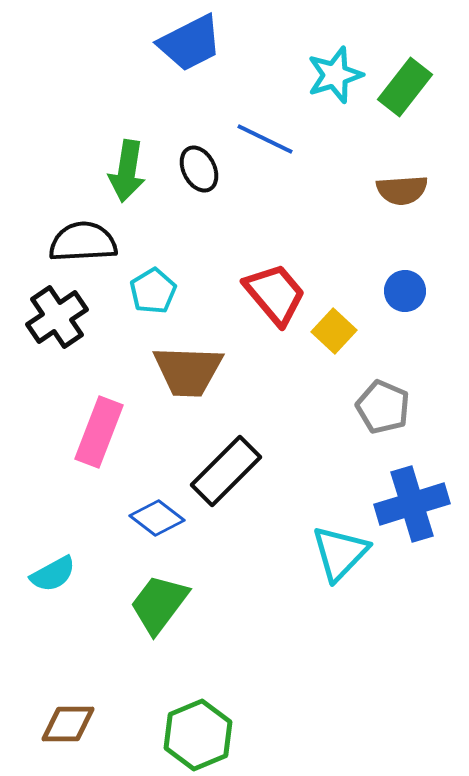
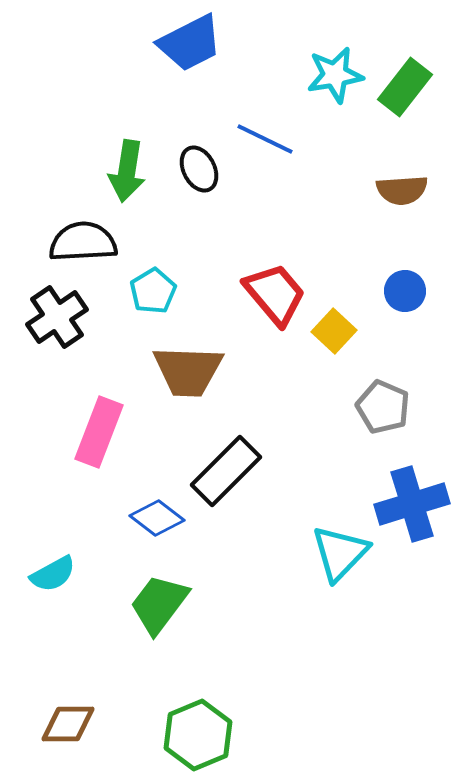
cyan star: rotated 8 degrees clockwise
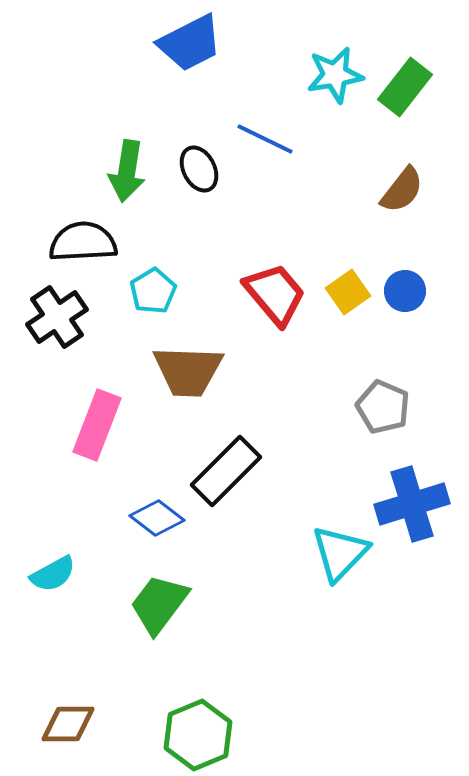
brown semicircle: rotated 48 degrees counterclockwise
yellow square: moved 14 px right, 39 px up; rotated 12 degrees clockwise
pink rectangle: moved 2 px left, 7 px up
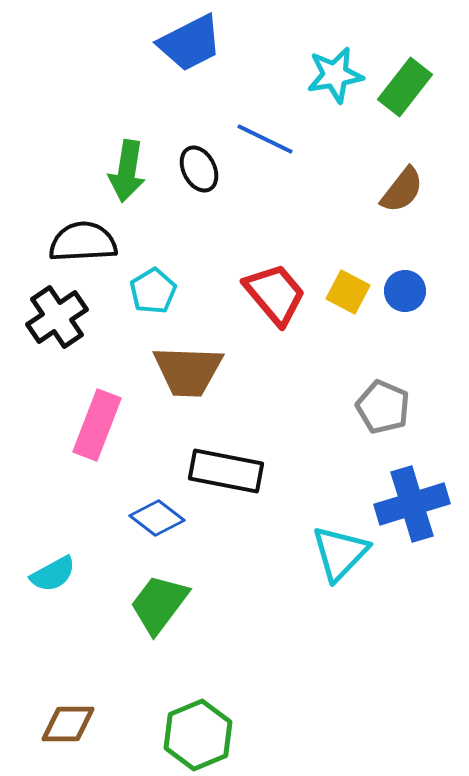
yellow square: rotated 27 degrees counterclockwise
black rectangle: rotated 56 degrees clockwise
